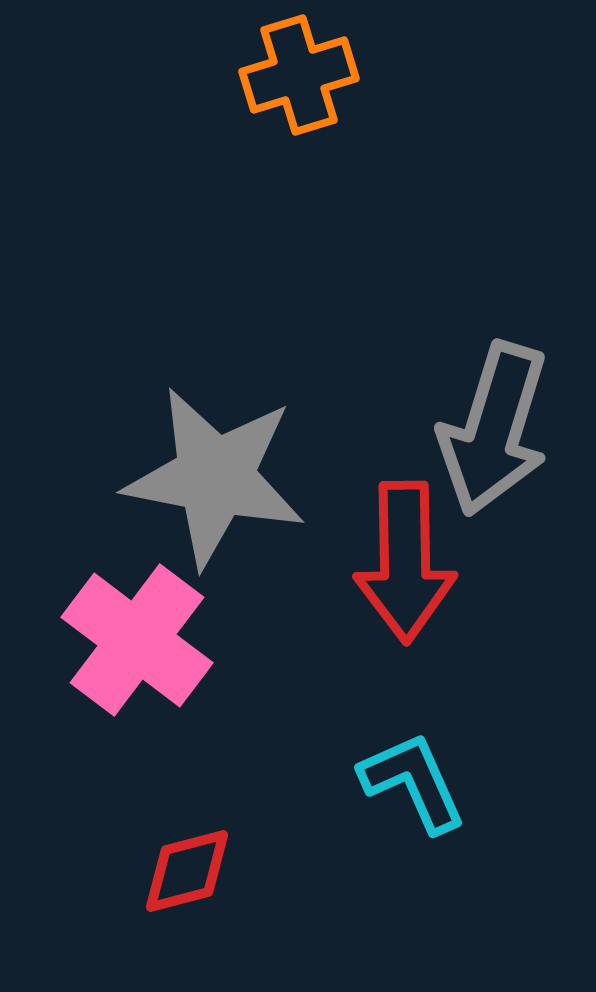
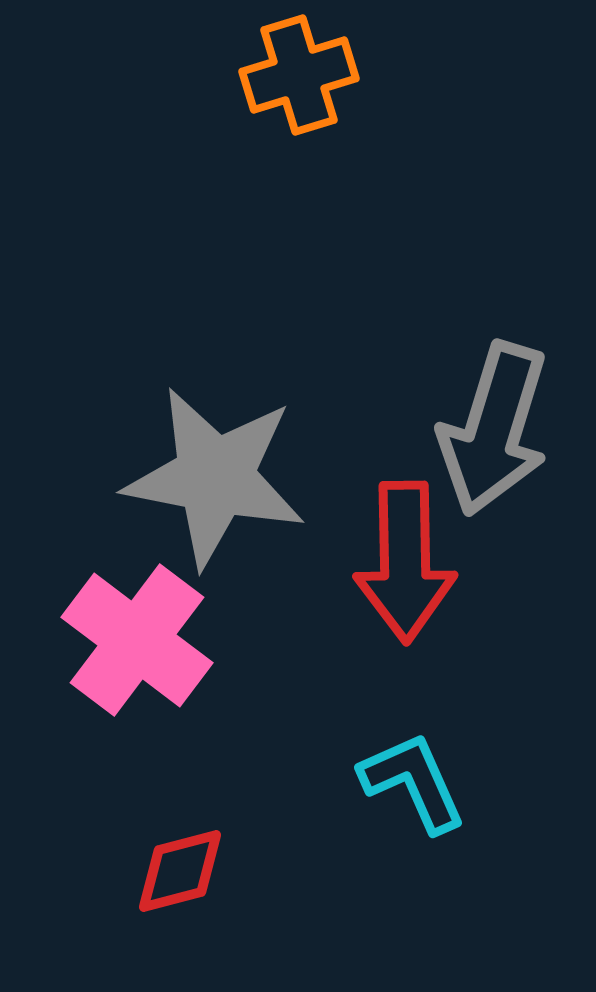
red diamond: moved 7 px left
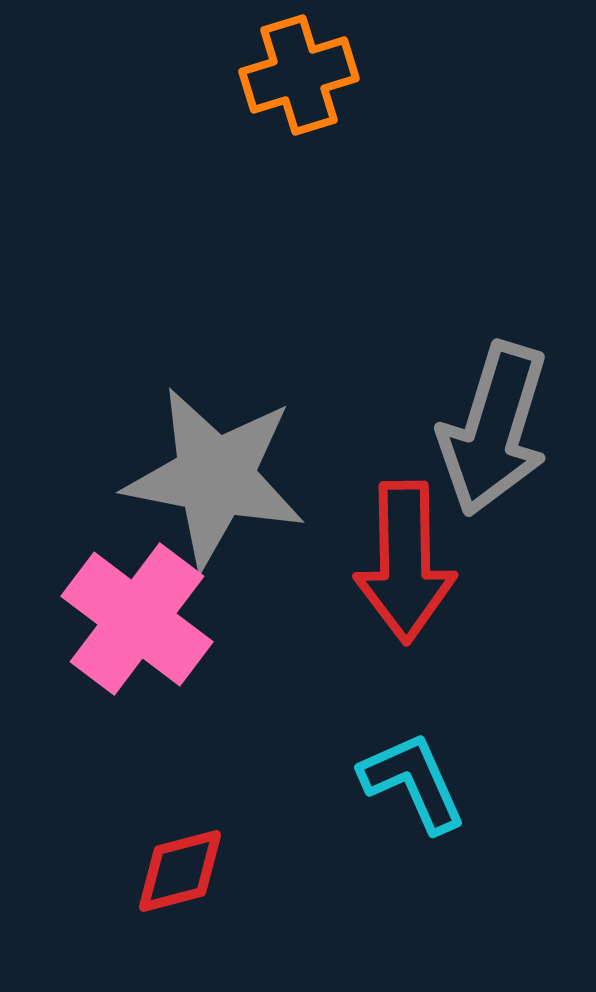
pink cross: moved 21 px up
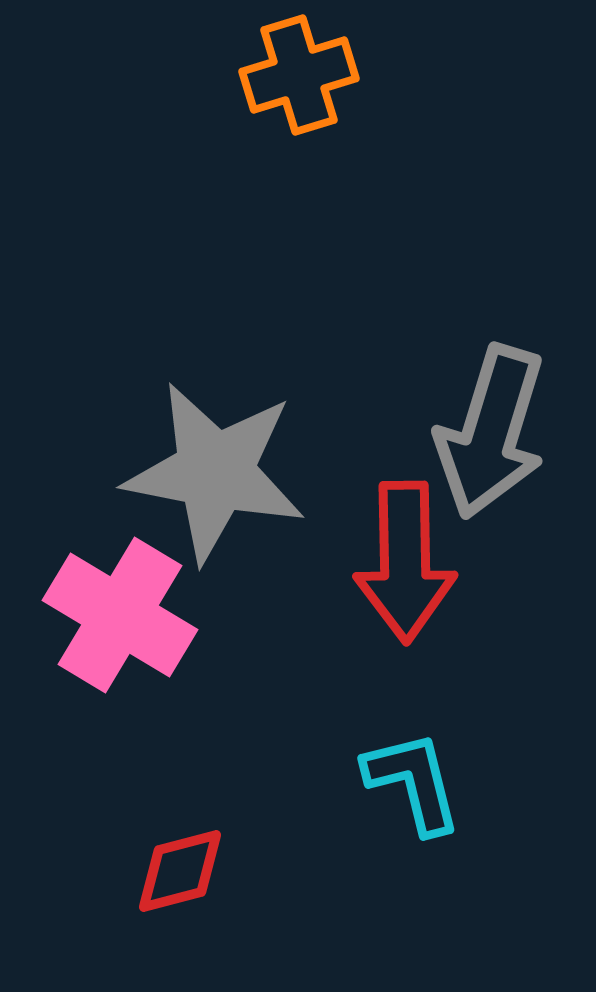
gray arrow: moved 3 px left, 3 px down
gray star: moved 5 px up
pink cross: moved 17 px left, 4 px up; rotated 6 degrees counterclockwise
cyan L-shape: rotated 10 degrees clockwise
